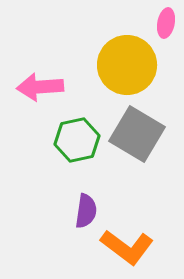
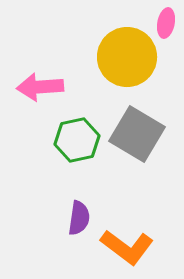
yellow circle: moved 8 px up
purple semicircle: moved 7 px left, 7 px down
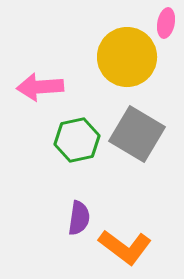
orange L-shape: moved 2 px left
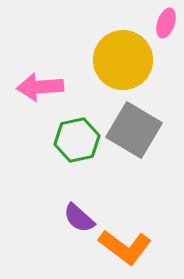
pink ellipse: rotated 8 degrees clockwise
yellow circle: moved 4 px left, 3 px down
gray square: moved 3 px left, 4 px up
purple semicircle: rotated 124 degrees clockwise
